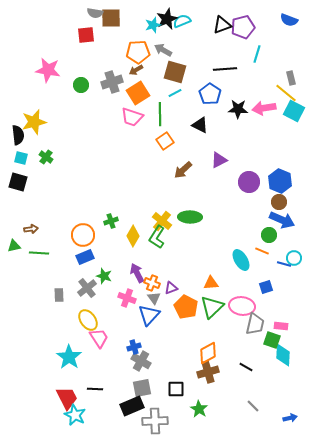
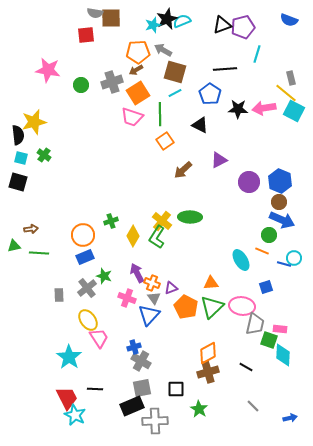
green cross at (46, 157): moved 2 px left, 2 px up
pink rectangle at (281, 326): moved 1 px left, 3 px down
green square at (272, 340): moved 3 px left
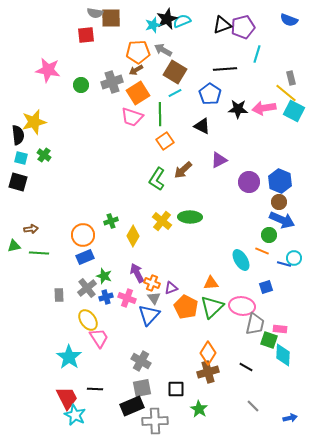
brown square at (175, 72): rotated 15 degrees clockwise
black triangle at (200, 125): moved 2 px right, 1 px down
green L-shape at (157, 237): moved 58 px up
blue cross at (134, 347): moved 28 px left, 50 px up
orange diamond at (208, 353): rotated 30 degrees counterclockwise
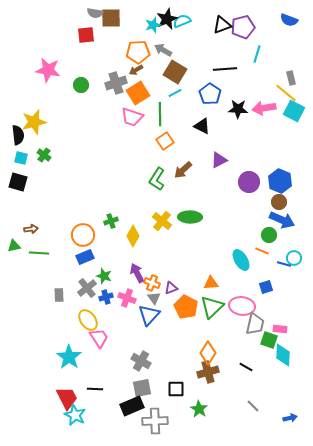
gray cross at (112, 82): moved 4 px right, 1 px down
